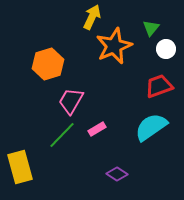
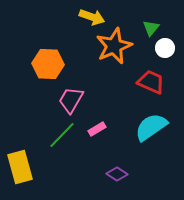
yellow arrow: rotated 85 degrees clockwise
white circle: moved 1 px left, 1 px up
orange hexagon: rotated 20 degrees clockwise
red trapezoid: moved 8 px left, 4 px up; rotated 44 degrees clockwise
pink trapezoid: moved 1 px up
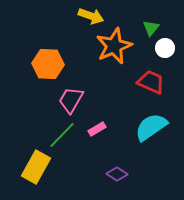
yellow arrow: moved 1 px left, 1 px up
yellow rectangle: moved 16 px right; rotated 44 degrees clockwise
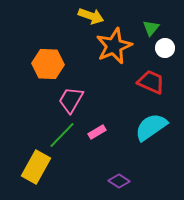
pink rectangle: moved 3 px down
purple diamond: moved 2 px right, 7 px down
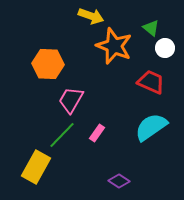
green triangle: rotated 30 degrees counterclockwise
orange star: rotated 27 degrees counterclockwise
pink rectangle: moved 1 px down; rotated 24 degrees counterclockwise
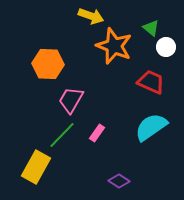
white circle: moved 1 px right, 1 px up
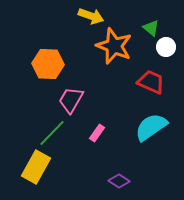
green line: moved 10 px left, 2 px up
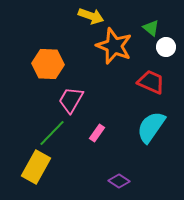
cyan semicircle: rotated 20 degrees counterclockwise
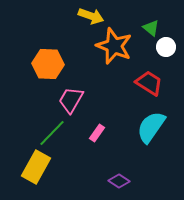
red trapezoid: moved 2 px left, 1 px down; rotated 8 degrees clockwise
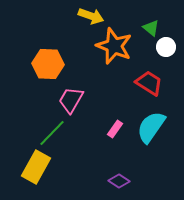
pink rectangle: moved 18 px right, 4 px up
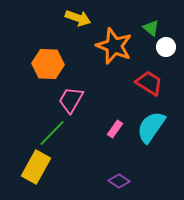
yellow arrow: moved 13 px left, 2 px down
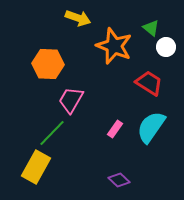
purple diamond: moved 1 px up; rotated 10 degrees clockwise
